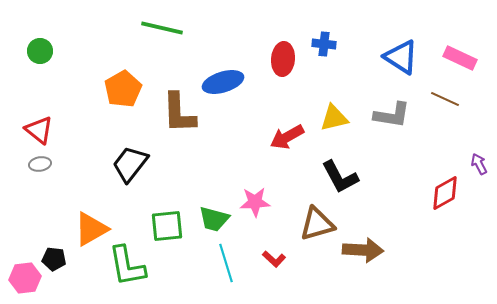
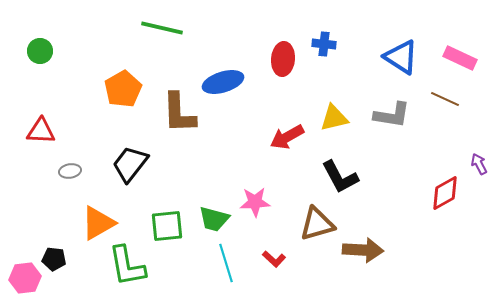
red triangle: moved 2 px right, 1 px down; rotated 36 degrees counterclockwise
gray ellipse: moved 30 px right, 7 px down
orange triangle: moved 7 px right, 6 px up
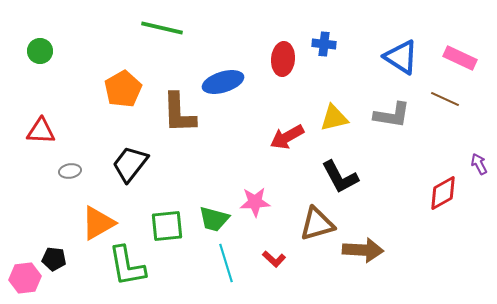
red diamond: moved 2 px left
